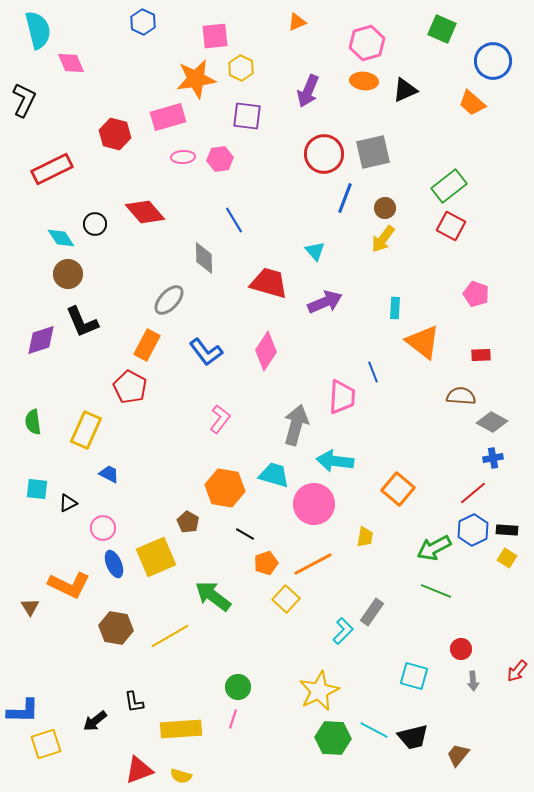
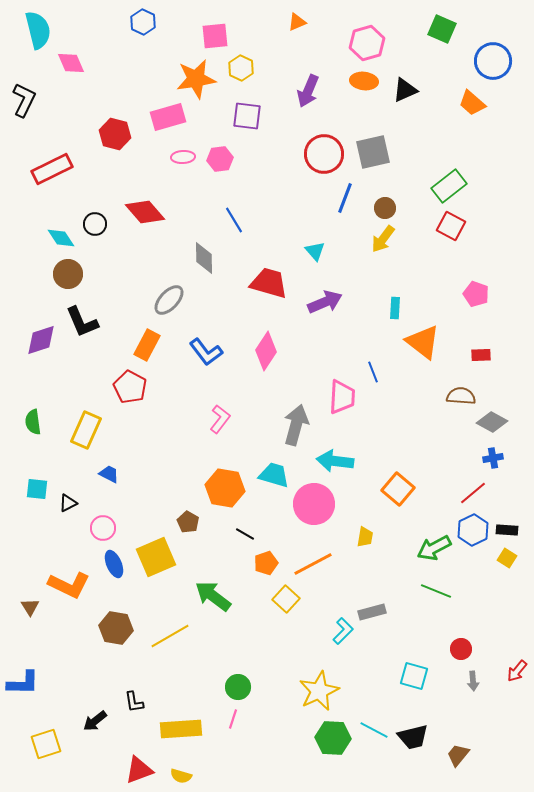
gray rectangle at (372, 612): rotated 40 degrees clockwise
blue L-shape at (23, 711): moved 28 px up
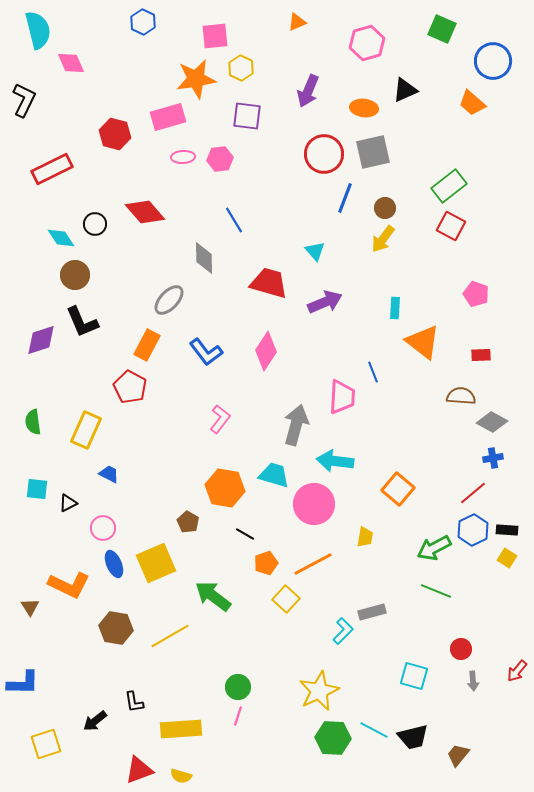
orange ellipse at (364, 81): moved 27 px down
brown circle at (68, 274): moved 7 px right, 1 px down
yellow square at (156, 557): moved 6 px down
pink line at (233, 719): moved 5 px right, 3 px up
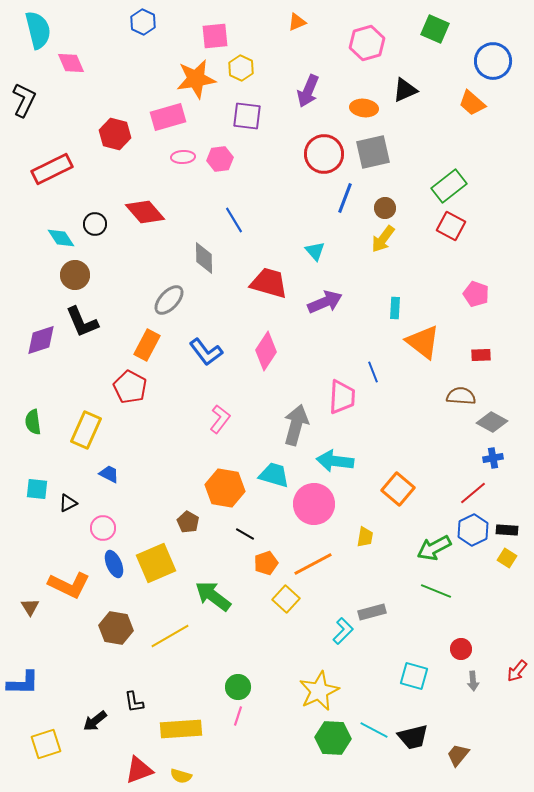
green square at (442, 29): moved 7 px left
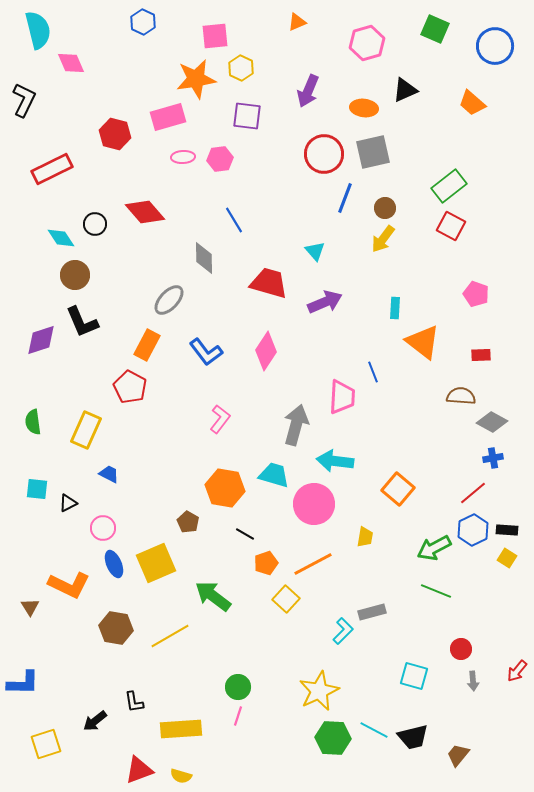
blue circle at (493, 61): moved 2 px right, 15 px up
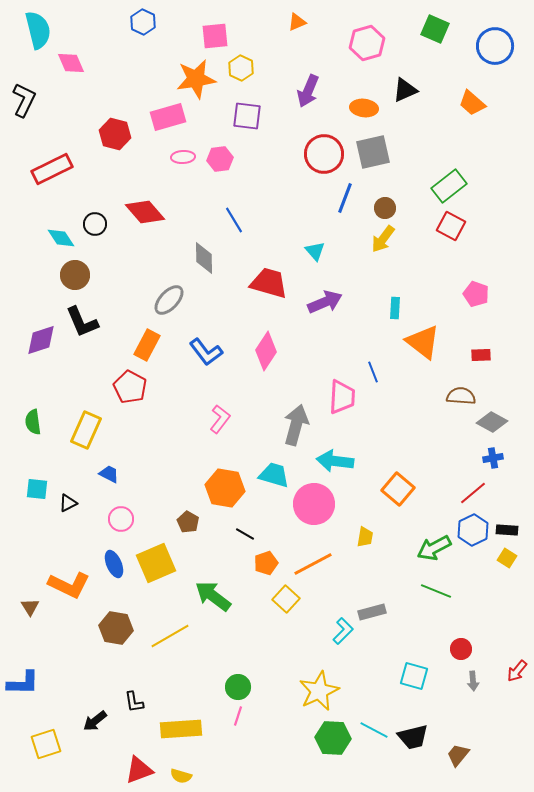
pink circle at (103, 528): moved 18 px right, 9 px up
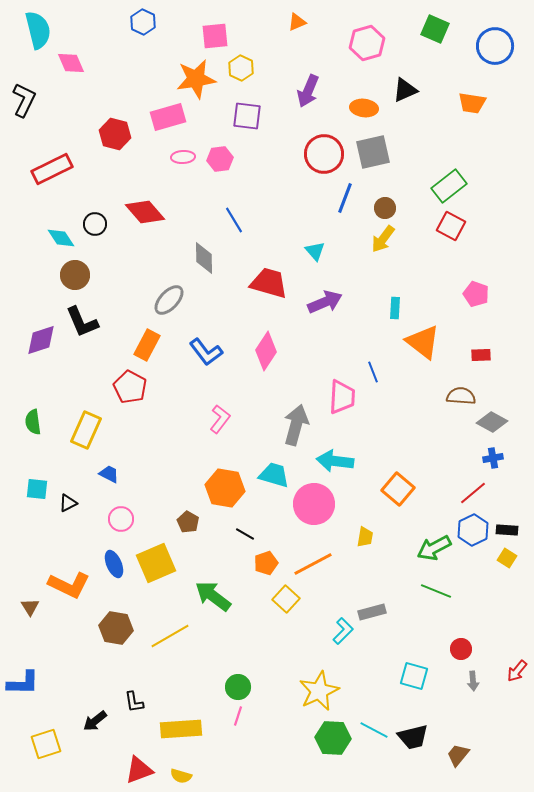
orange trapezoid at (472, 103): rotated 32 degrees counterclockwise
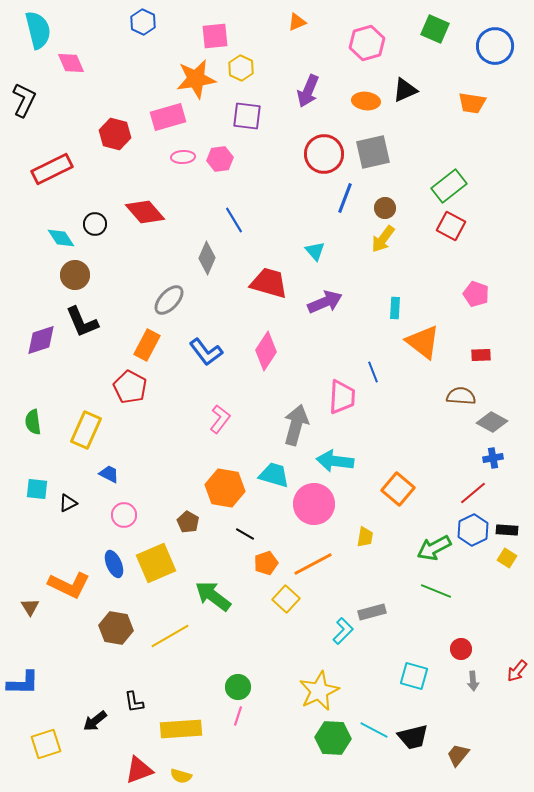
orange ellipse at (364, 108): moved 2 px right, 7 px up
gray diamond at (204, 258): moved 3 px right; rotated 24 degrees clockwise
pink circle at (121, 519): moved 3 px right, 4 px up
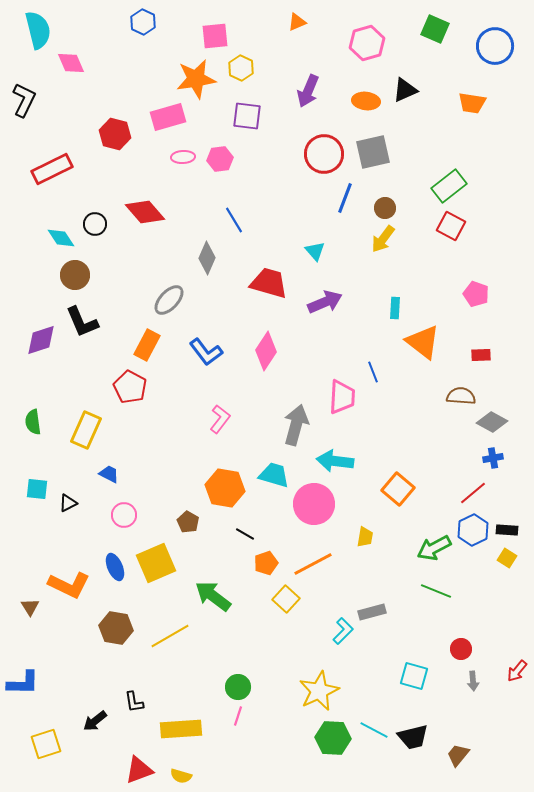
blue ellipse at (114, 564): moved 1 px right, 3 px down
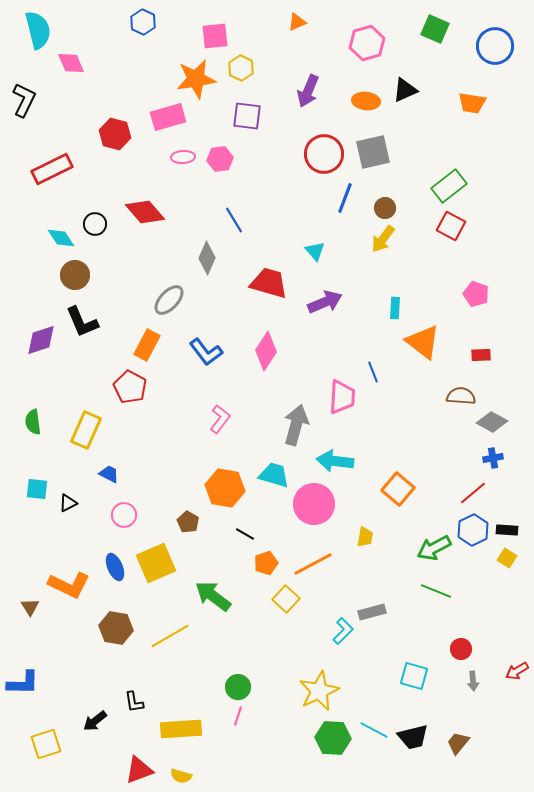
red arrow at (517, 671): rotated 20 degrees clockwise
brown trapezoid at (458, 755): moved 12 px up
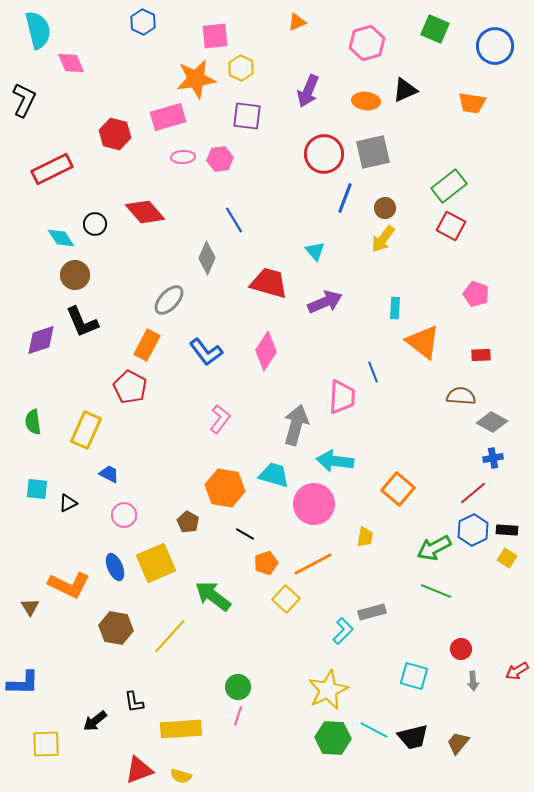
yellow line at (170, 636): rotated 18 degrees counterclockwise
yellow star at (319, 691): moved 9 px right, 1 px up
yellow square at (46, 744): rotated 16 degrees clockwise
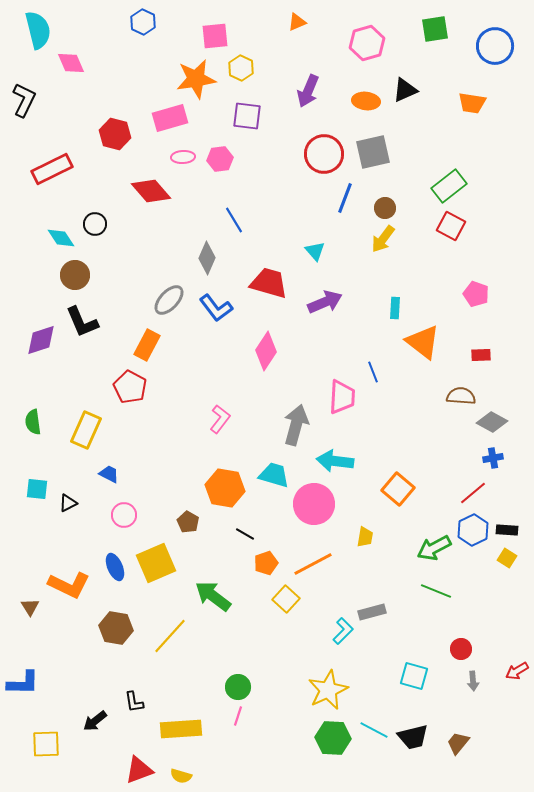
green square at (435, 29): rotated 32 degrees counterclockwise
pink rectangle at (168, 117): moved 2 px right, 1 px down
red diamond at (145, 212): moved 6 px right, 21 px up
blue L-shape at (206, 352): moved 10 px right, 44 px up
